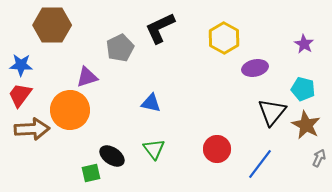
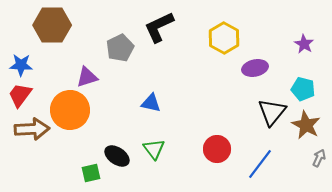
black L-shape: moved 1 px left, 1 px up
black ellipse: moved 5 px right
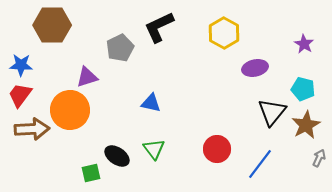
yellow hexagon: moved 5 px up
brown star: rotated 16 degrees clockwise
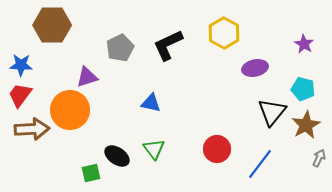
black L-shape: moved 9 px right, 18 px down
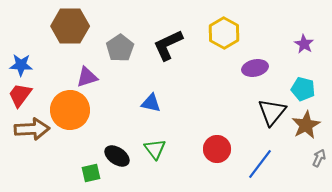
brown hexagon: moved 18 px right, 1 px down
gray pentagon: rotated 8 degrees counterclockwise
green triangle: moved 1 px right
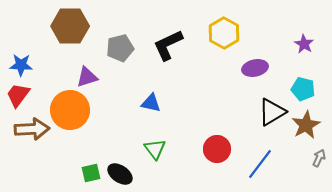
gray pentagon: rotated 20 degrees clockwise
red trapezoid: moved 2 px left
black triangle: rotated 20 degrees clockwise
black ellipse: moved 3 px right, 18 px down
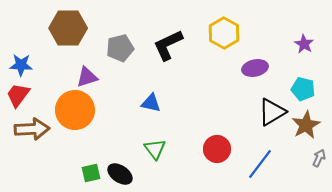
brown hexagon: moved 2 px left, 2 px down
orange circle: moved 5 px right
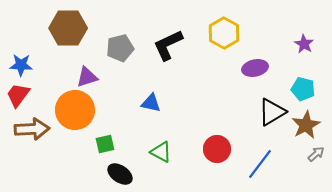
green triangle: moved 6 px right, 3 px down; rotated 25 degrees counterclockwise
gray arrow: moved 3 px left, 4 px up; rotated 24 degrees clockwise
green square: moved 14 px right, 29 px up
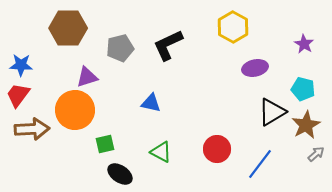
yellow hexagon: moved 9 px right, 6 px up
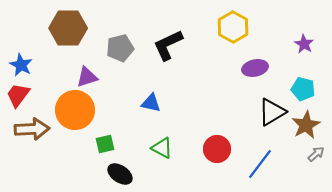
blue star: rotated 25 degrees clockwise
green triangle: moved 1 px right, 4 px up
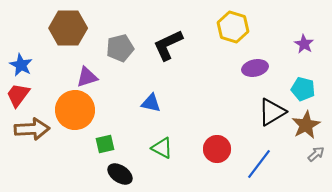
yellow hexagon: rotated 12 degrees counterclockwise
blue line: moved 1 px left
